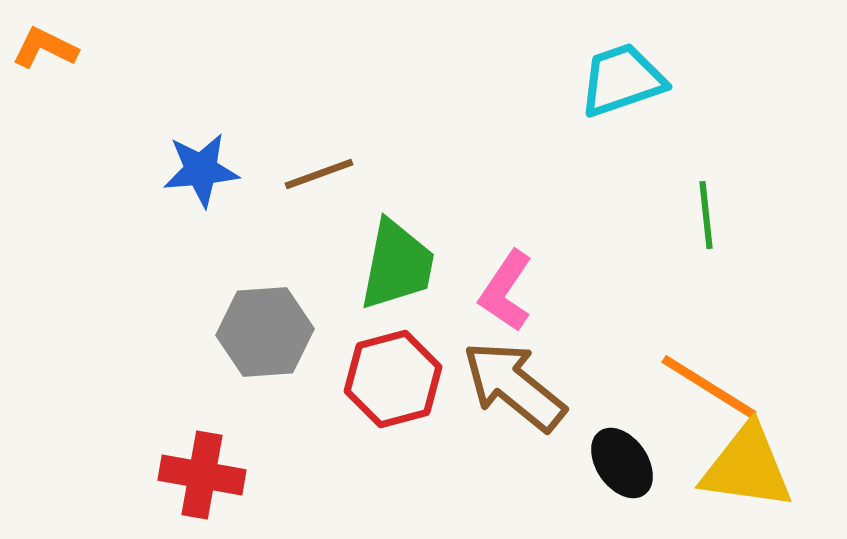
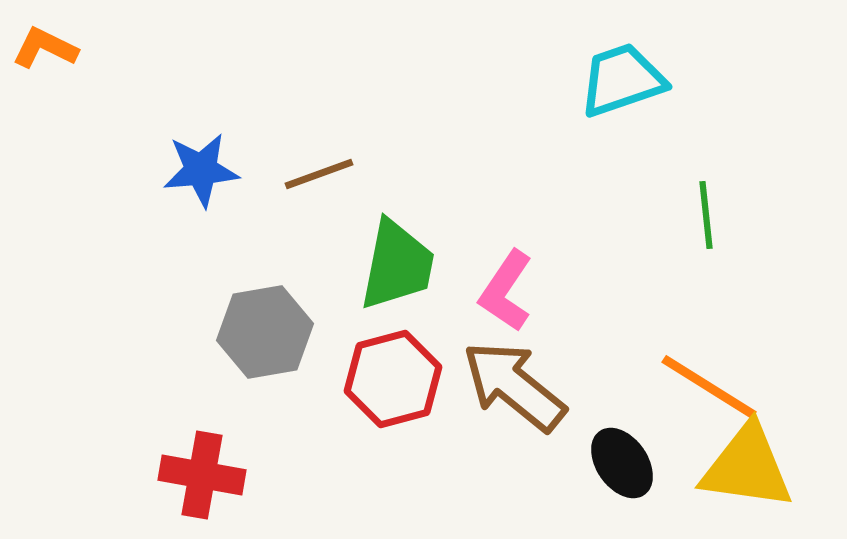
gray hexagon: rotated 6 degrees counterclockwise
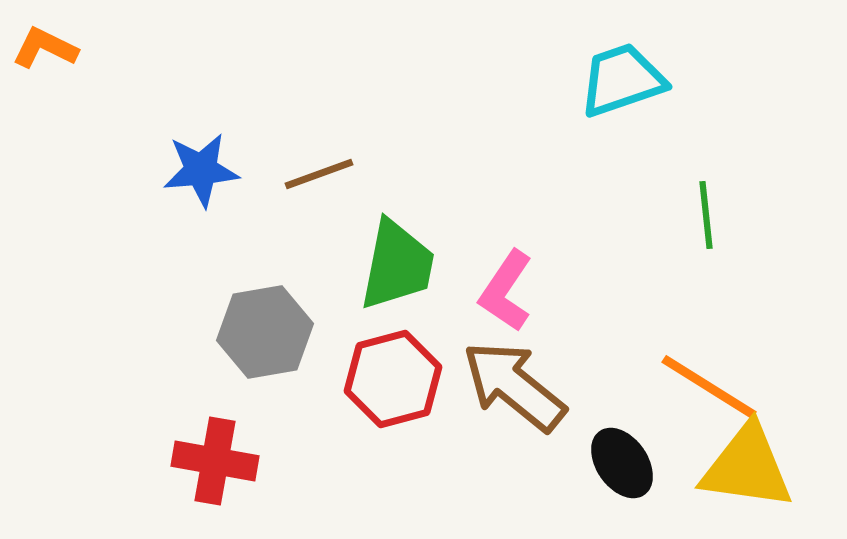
red cross: moved 13 px right, 14 px up
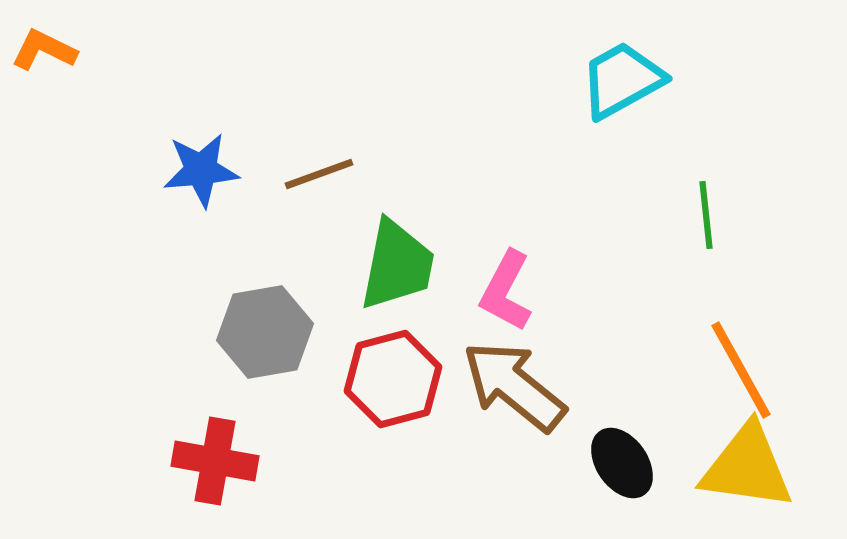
orange L-shape: moved 1 px left, 2 px down
cyan trapezoid: rotated 10 degrees counterclockwise
pink L-shape: rotated 6 degrees counterclockwise
orange line: moved 32 px right, 17 px up; rotated 29 degrees clockwise
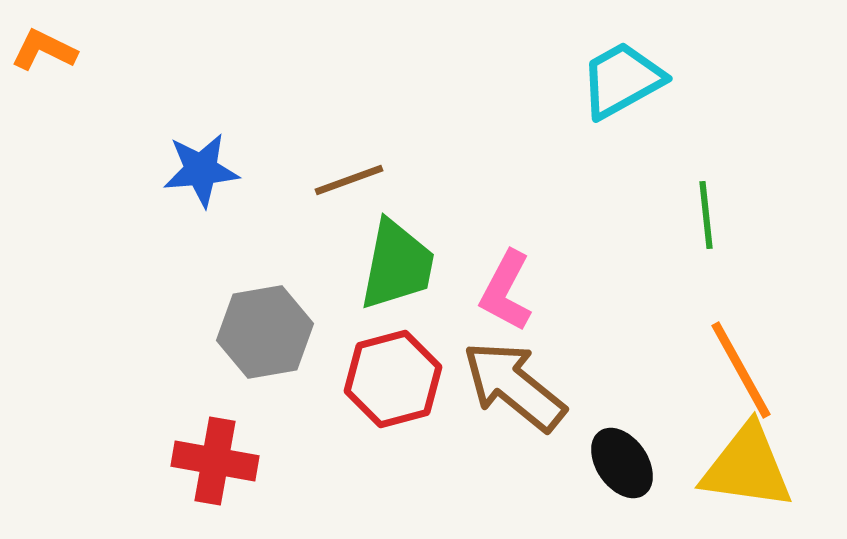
brown line: moved 30 px right, 6 px down
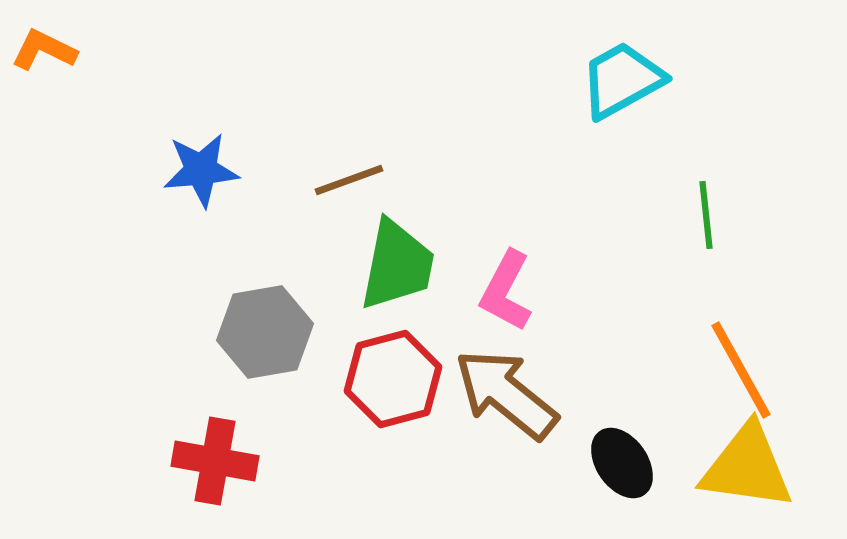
brown arrow: moved 8 px left, 8 px down
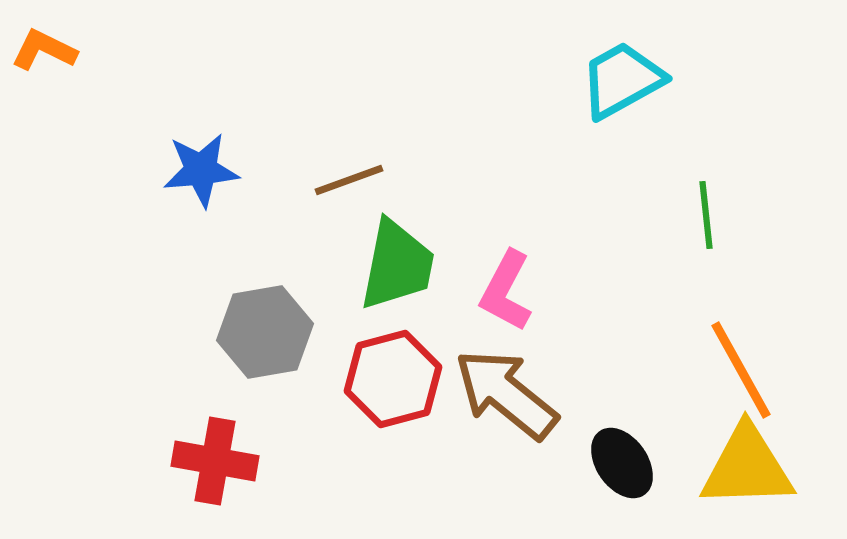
yellow triangle: rotated 10 degrees counterclockwise
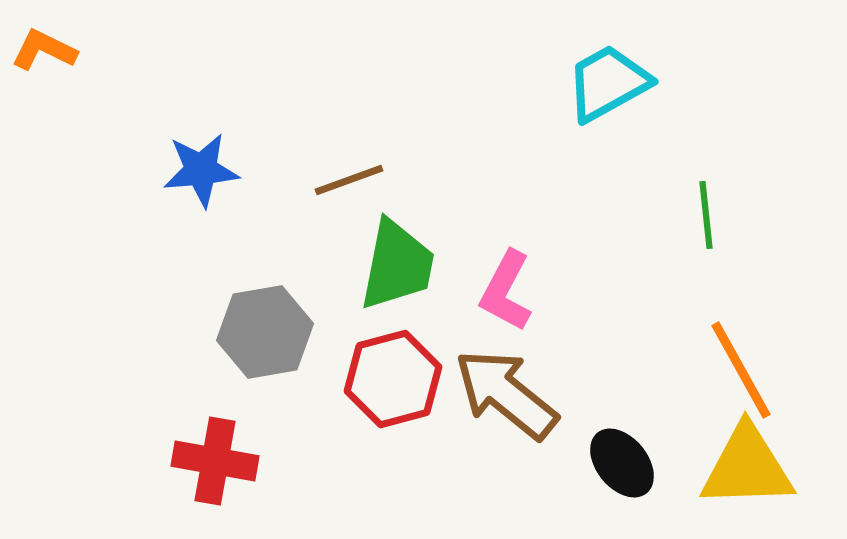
cyan trapezoid: moved 14 px left, 3 px down
black ellipse: rotated 4 degrees counterclockwise
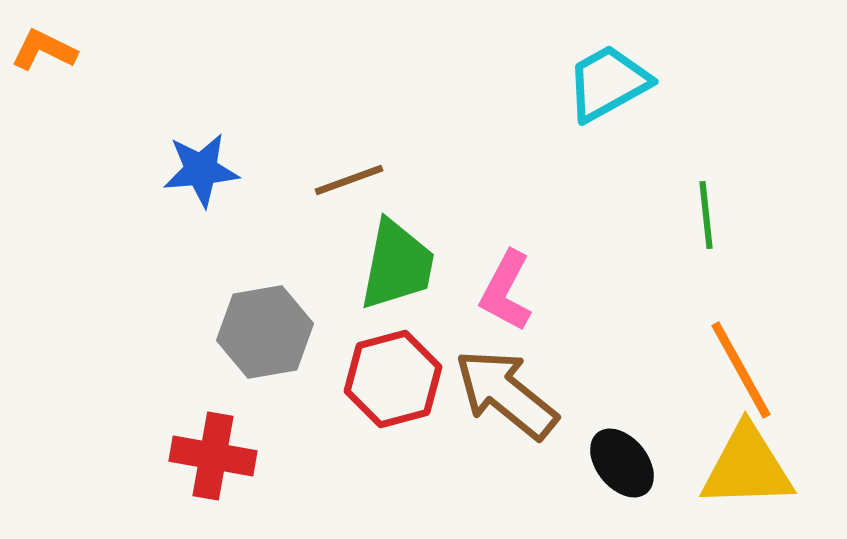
red cross: moved 2 px left, 5 px up
